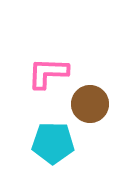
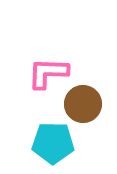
brown circle: moved 7 px left
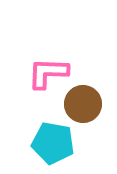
cyan pentagon: rotated 9 degrees clockwise
